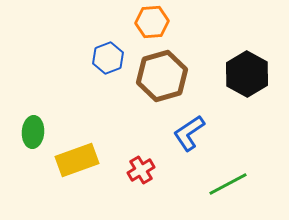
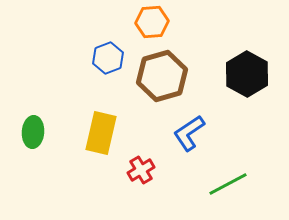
yellow rectangle: moved 24 px right, 27 px up; rotated 57 degrees counterclockwise
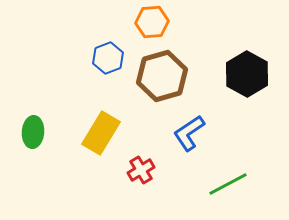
yellow rectangle: rotated 18 degrees clockwise
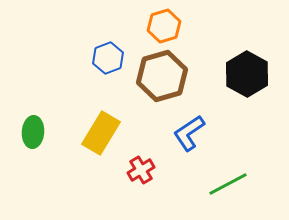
orange hexagon: moved 12 px right, 4 px down; rotated 12 degrees counterclockwise
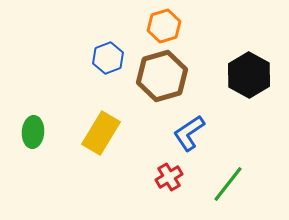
black hexagon: moved 2 px right, 1 px down
red cross: moved 28 px right, 7 px down
green line: rotated 24 degrees counterclockwise
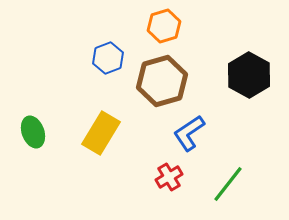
brown hexagon: moved 5 px down
green ellipse: rotated 24 degrees counterclockwise
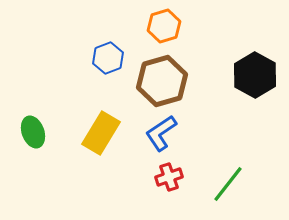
black hexagon: moved 6 px right
blue L-shape: moved 28 px left
red cross: rotated 12 degrees clockwise
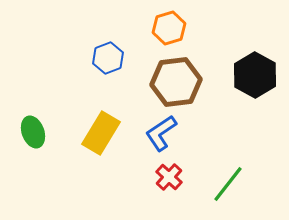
orange hexagon: moved 5 px right, 2 px down
brown hexagon: moved 14 px right, 1 px down; rotated 9 degrees clockwise
red cross: rotated 28 degrees counterclockwise
